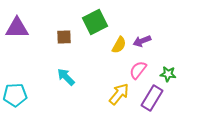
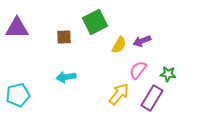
cyan arrow: rotated 54 degrees counterclockwise
cyan pentagon: moved 3 px right; rotated 10 degrees counterclockwise
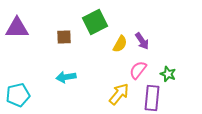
purple arrow: rotated 102 degrees counterclockwise
yellow semicircle: moved 1 px right, 1 px up
green star: rotated 14 degrees clockwise
purple rectangle: rotated 25 degrees counterclockwise
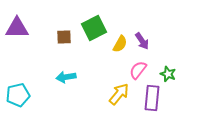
green square: moved 1 px left, 6 px down
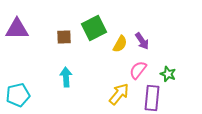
purple triangle: moved 1 px down
cyan arrow: rotated 96 degrees clockwise
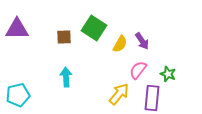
green square: rotated 30 degrees counterclockwise
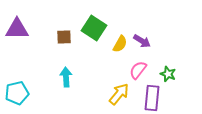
purple arrow: rotated 24 degrees counterclockwise
cyan pentagon: moved 1 px left, 2 px up
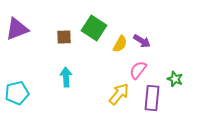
purple triangle: rotated 20 degrees counterclockwise
green star: moved 7 px right, 5 px down
